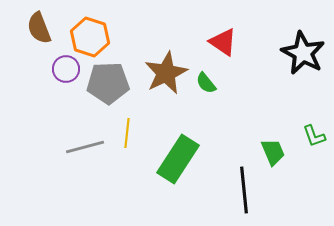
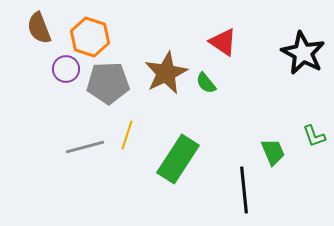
yellow line: moved 2 px down; rotated 12 degrees clockwise
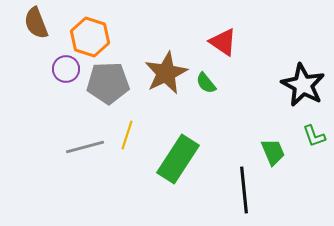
brown semicircle: moved 3 px left, 5 px up
black star: moved 32 px down
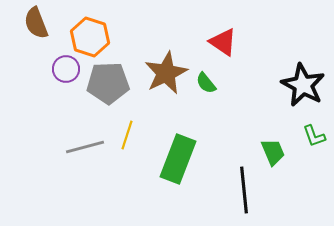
green rectangle: rotated 12 degrees counterclockwise
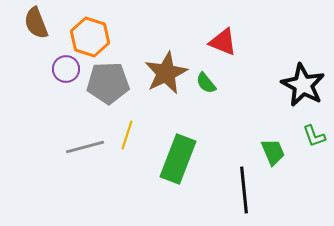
red triangle: rotated 12 degrees counterclockwise
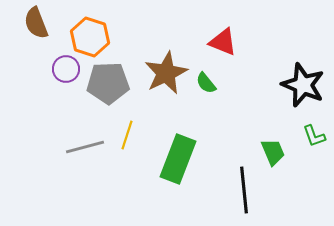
black star: rotated 6 degrees counterclockwise
